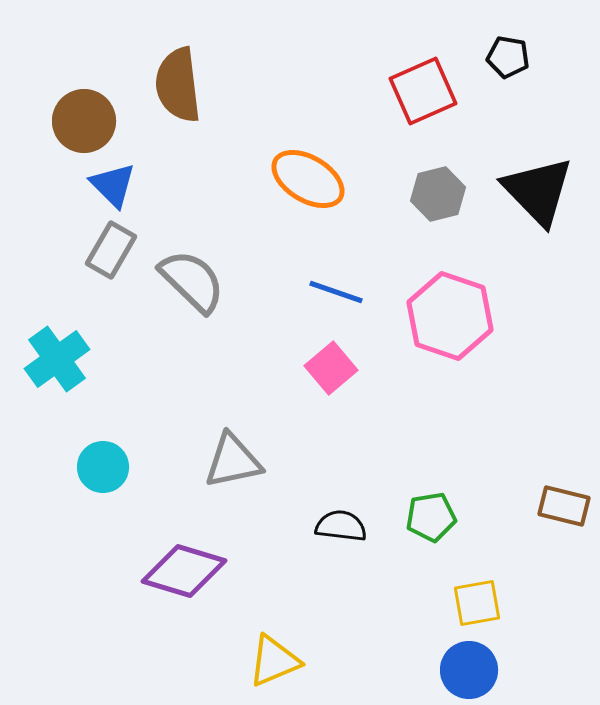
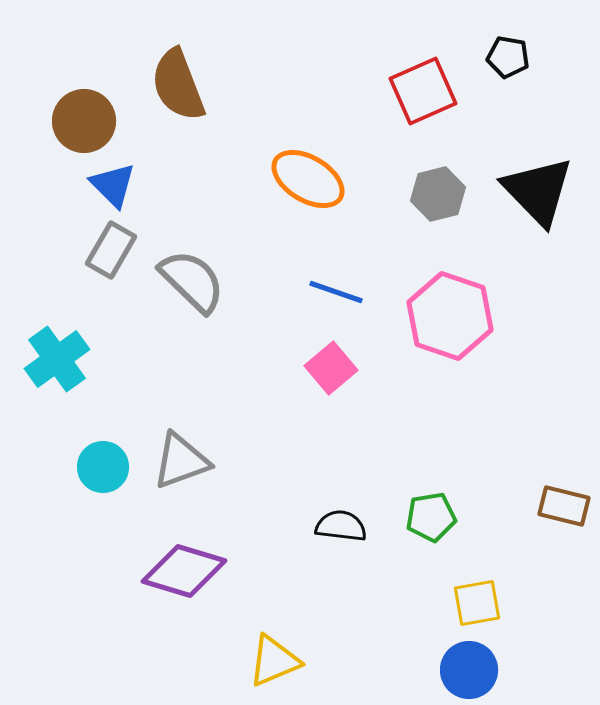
brown semicircle: rotated 14 degrees counterclockwise
gray triangle: moved 52 px left; rotated 8 degrees counterclockwise
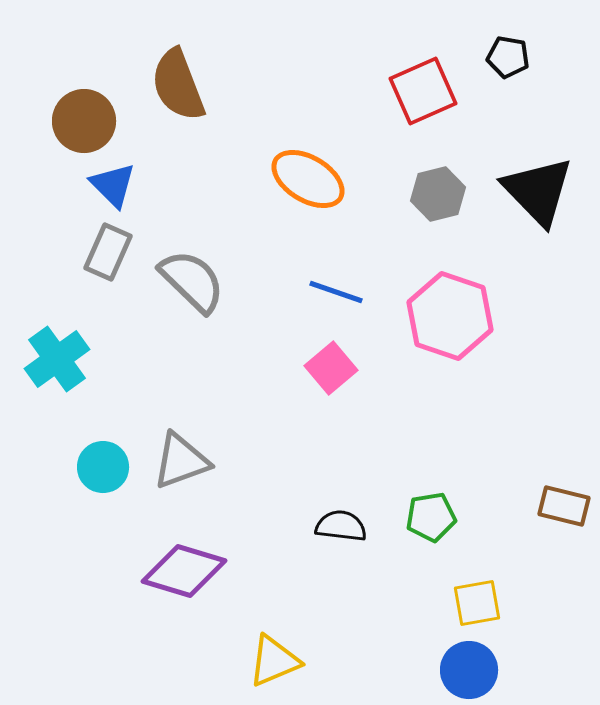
gray rectangle: moved 3 px left, 2 px down; rotated 6 degrees counterclockwise
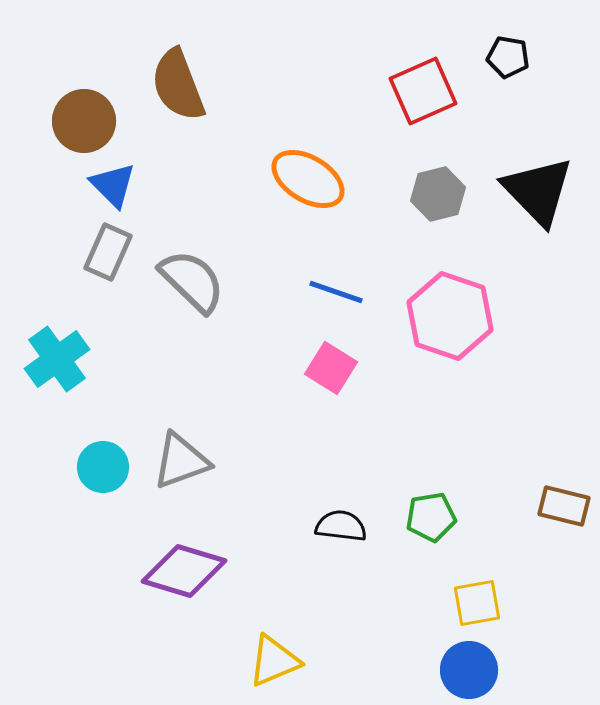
pink square: rotated 18 degrees counterclockwise
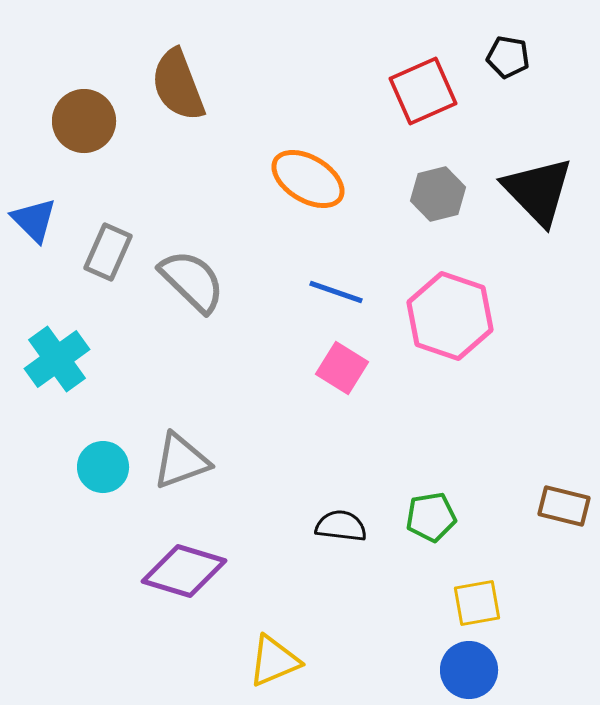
blue triangle: moved 79 px left, 35 px down
pink square: moved 11 px right
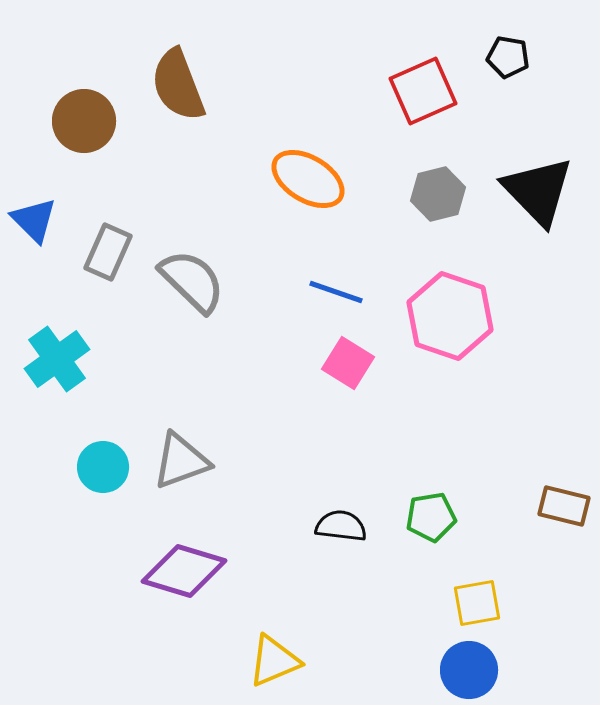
pink square: moved 6 px right, 5 px up
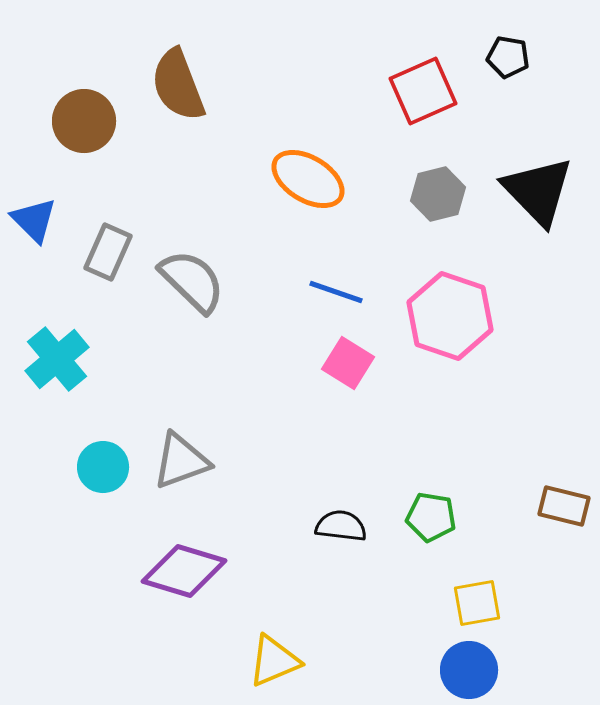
cyan cross: rotated 4 degrees counterclockwise
green pentagon: rotated 18 degrees clockwise
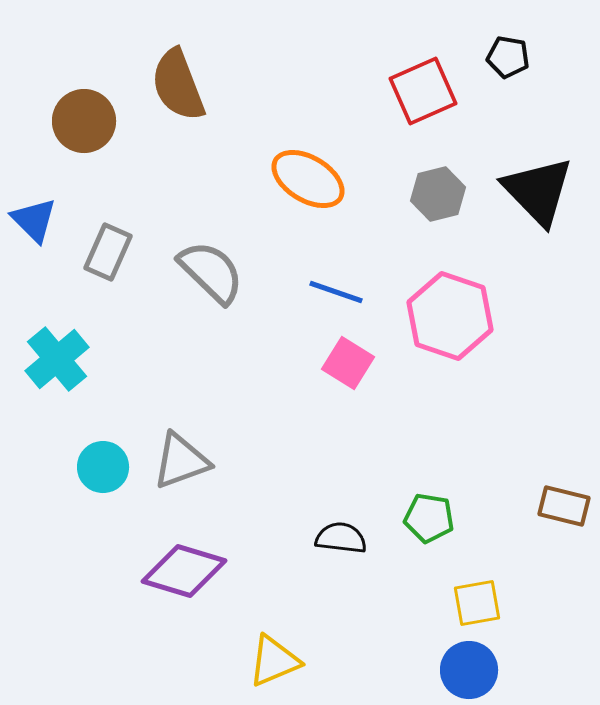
gray semicircle: moved 19 px right, 9 px up
green pentagon: moved 2 px left, 1 px down
black semicircle: moved 12 px down
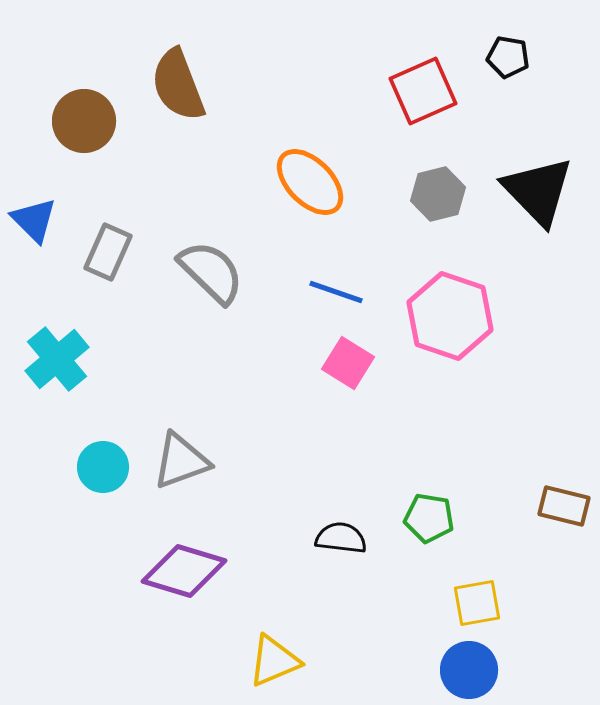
orange ellipse: moved 2 px right, 3 px down; rotated 14 degrees clockwise
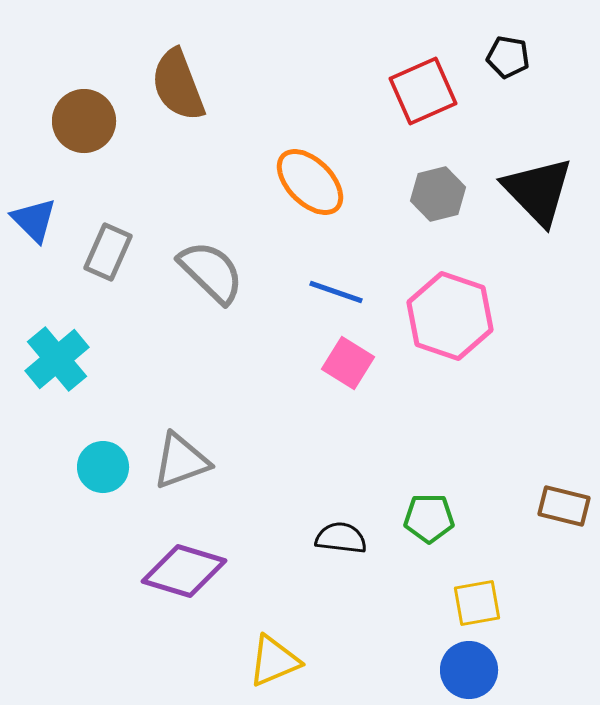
green pentagon: rotated 9 degrees counterclockwise
